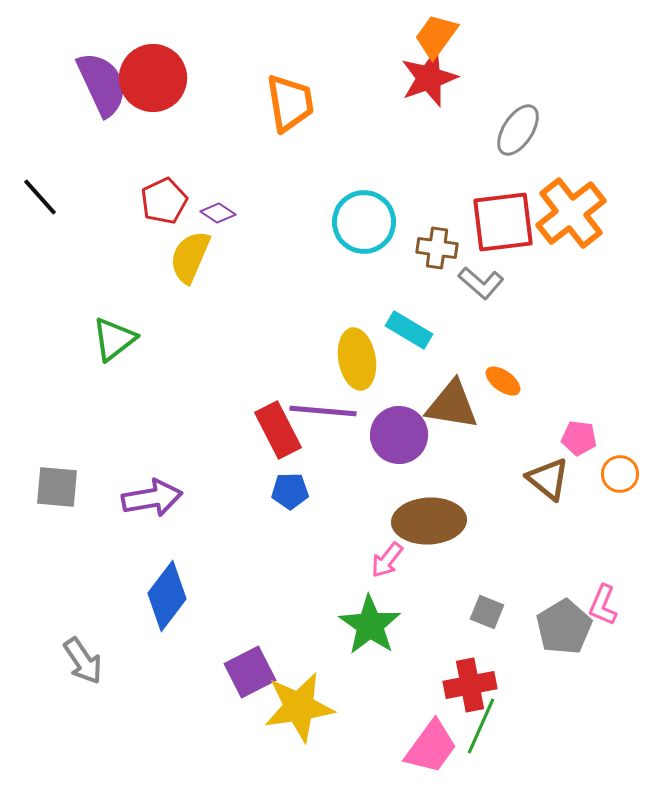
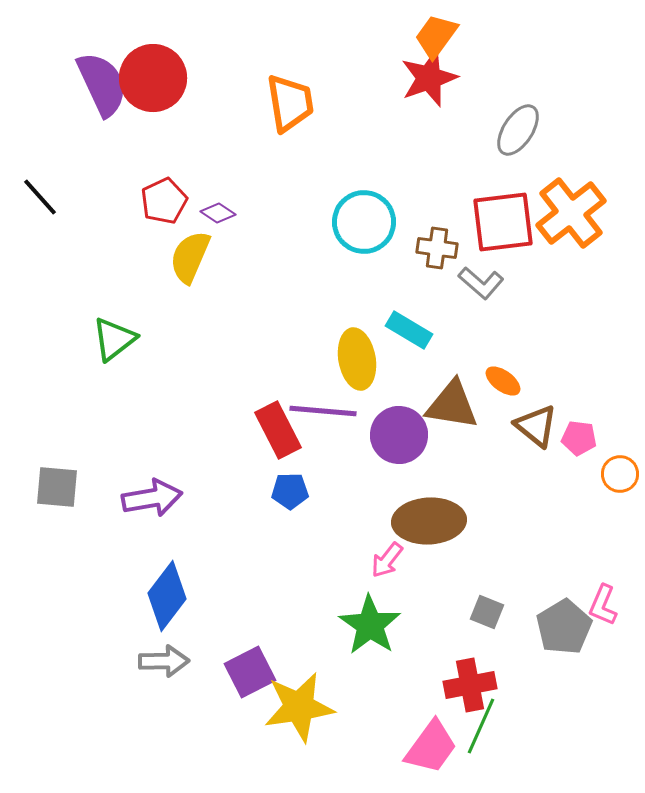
brown triangle at (548, 479): moved 12 px left, 53 px up
gray arrow at (83, 661): moved 81 px right; rotated 57 degrees counterclockwise
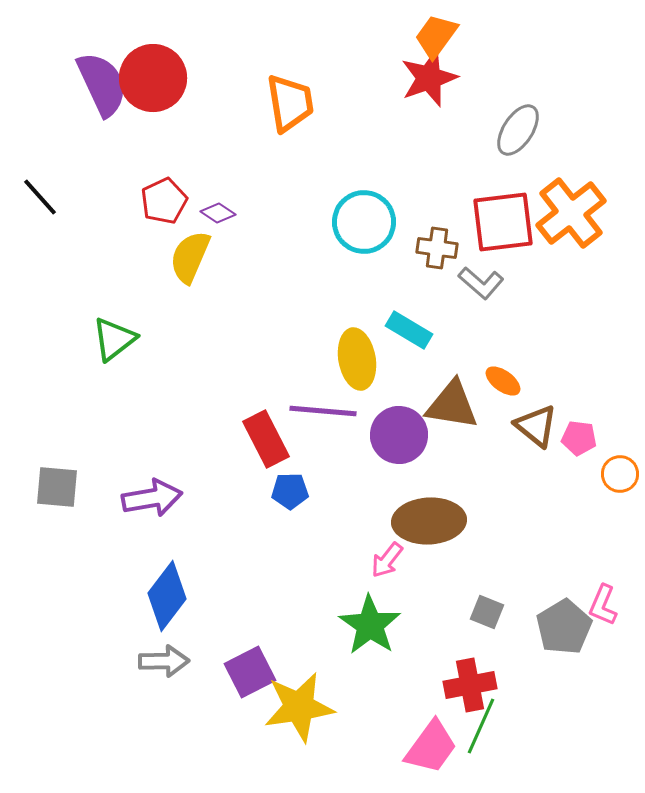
red rectangle at (278, 430): moved 12 px left, 9 px down
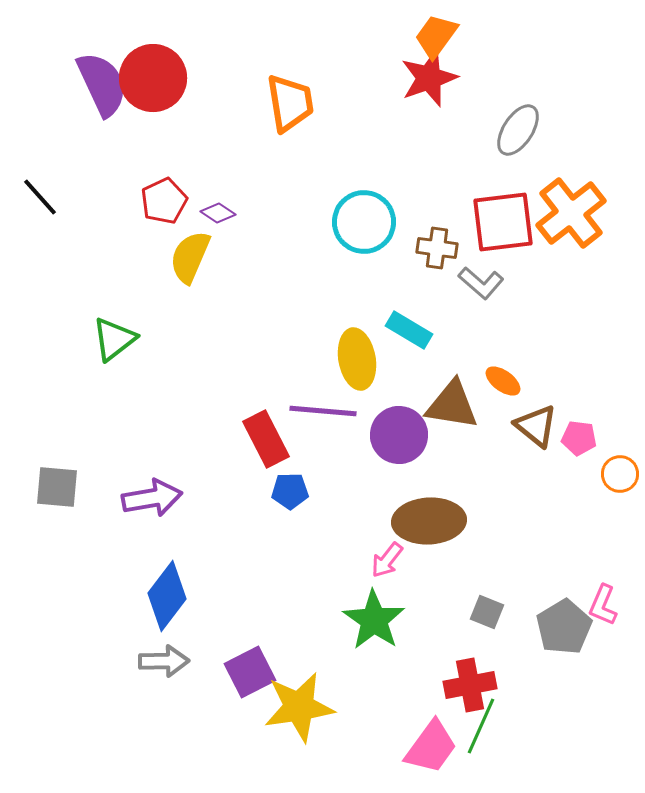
green star at (370, 625): moved 4 px right, 5 px up
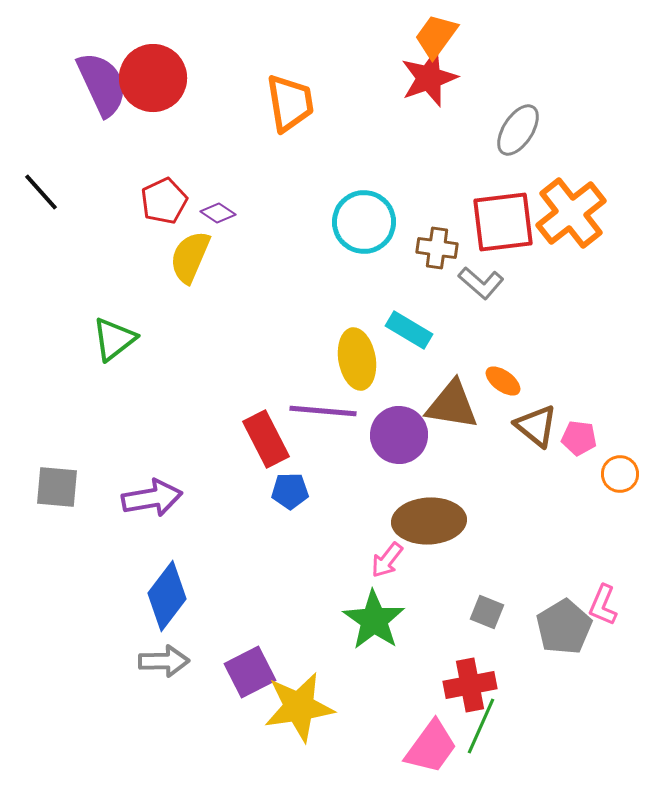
black line at (40, 197): moved 1 px right, 5 px up
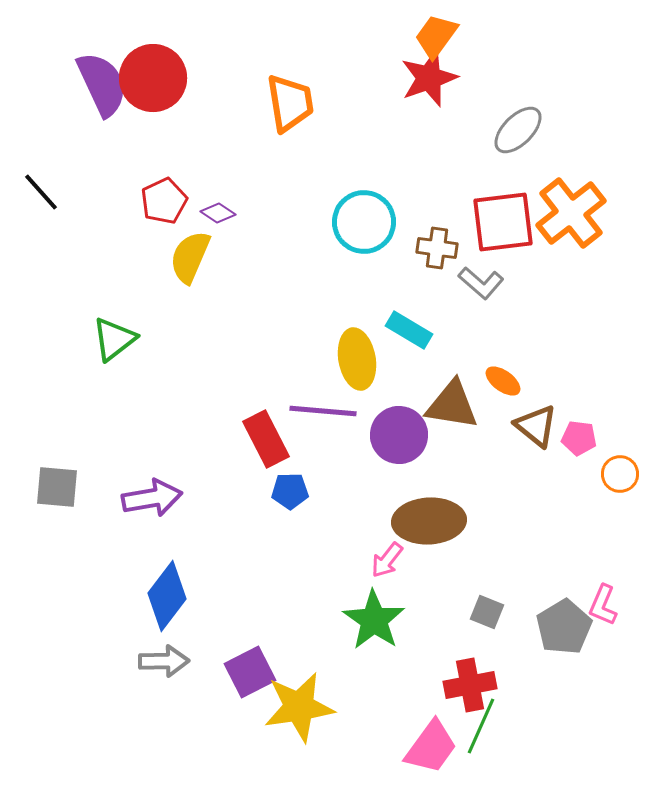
gray ellipse at (518, 130): rotated 12 degrees clockwise
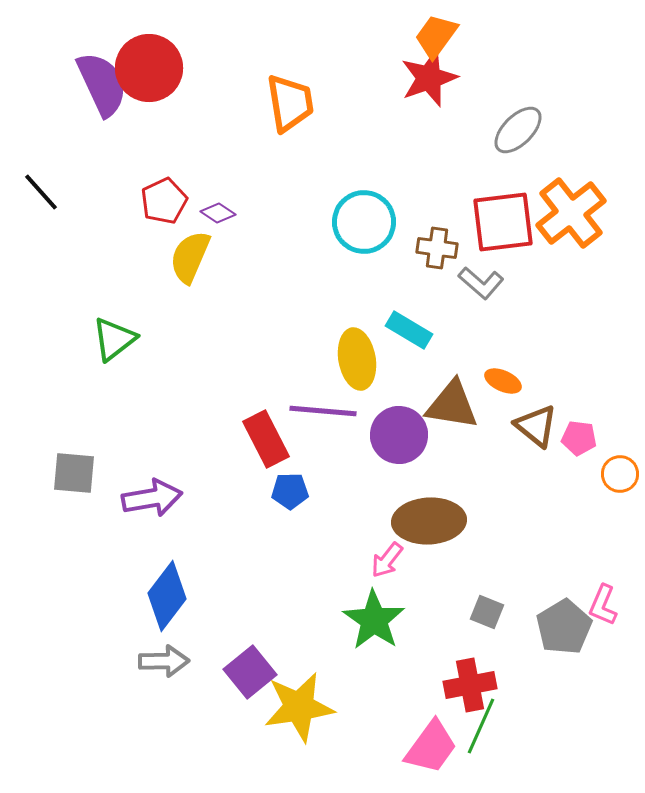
red circle at (153, 78): moved 4 px left, 10 px up
orange ellipse at (503, 381): rotated 12 degrees counterclockwise
gray square at (57, 487): moved 17 px right, 14 px up
purple square at (250, 672): rotated 12 degrees counterclockwise
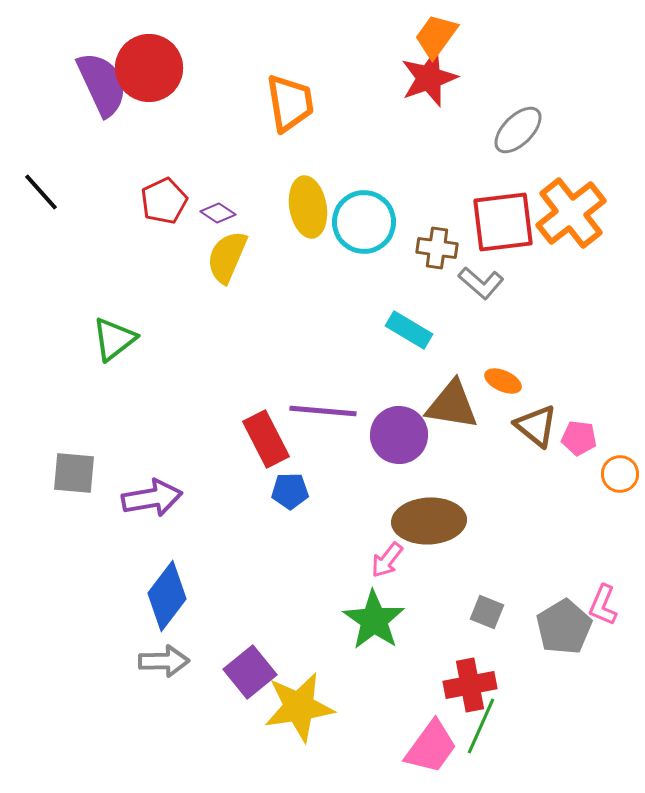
yellow semicircle at (190, 257): moved 37 px right
yellow ellipse at (357, 359): moved 49 px left, 152 px up
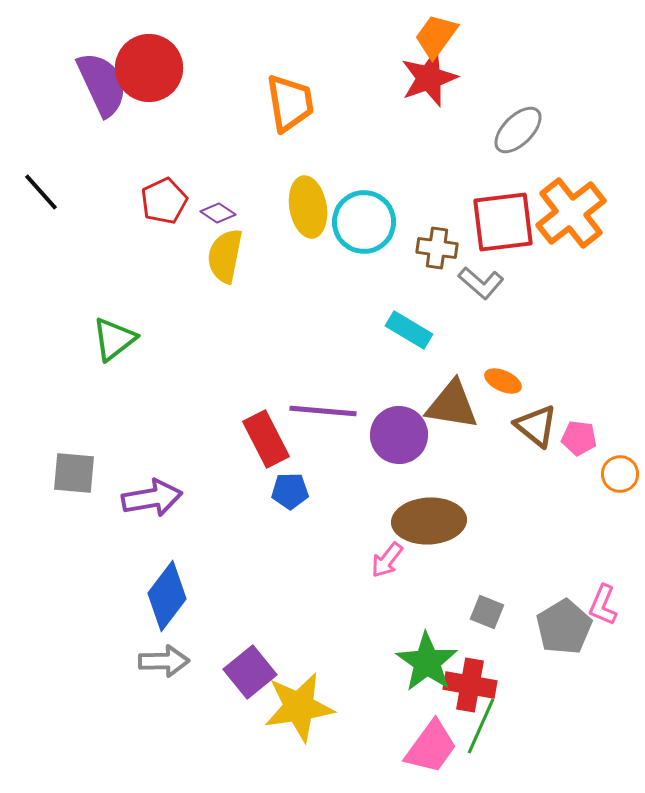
yellow semicircle at (227, 257): moved 2 px left, 1 px up; rotated 12 degrees counterclockwise
green star at (374, 620): moved 53 px right, 42 px down
red cross at (470, 685): rotated 21 degrees clockwise
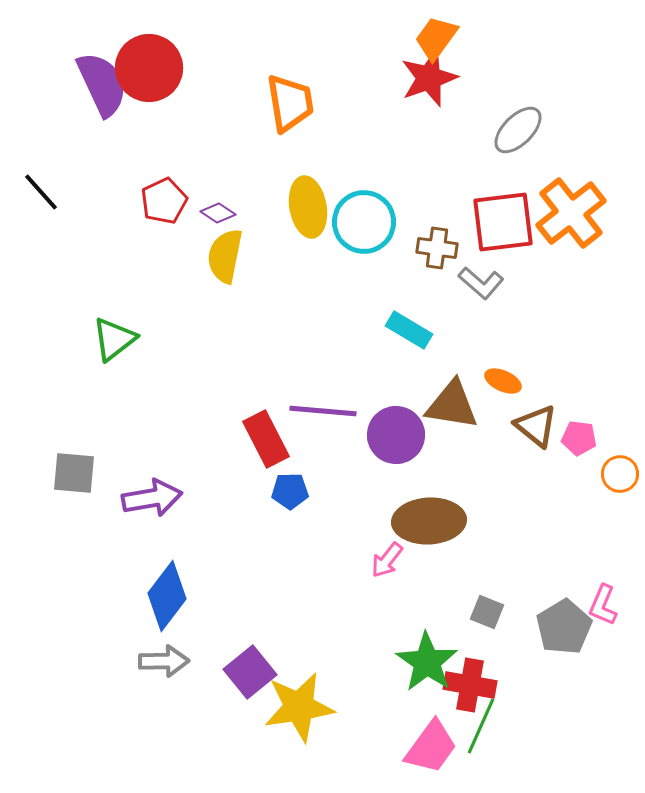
orange trapezoid at (436, 36): moved 2 px down
purple circle at (399, 435): moved 3 px left
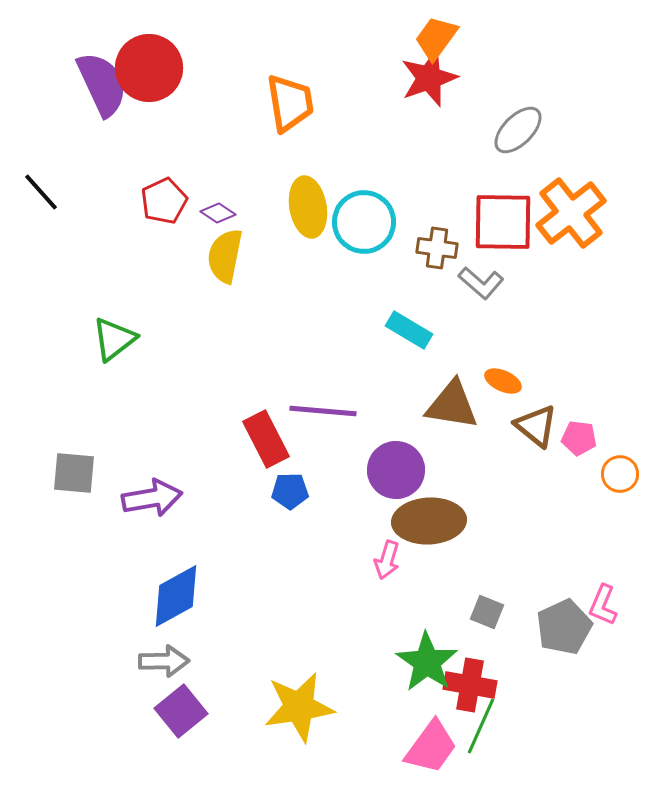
red square at (503, 222): rotated 8 degrees clockwise
purple circle at (396, 435): moved 35 px down
pink arrow at (387, 560): rotated 21 degrees counterclockwise
blue diamond at (167, 596): moved 9 px right; rotated 24 degrees clockwise
gray pentagon at (564, 627): rotated 6 degrees clockwise
purple square at (250, 672): moved 69 px left, 39 px down
